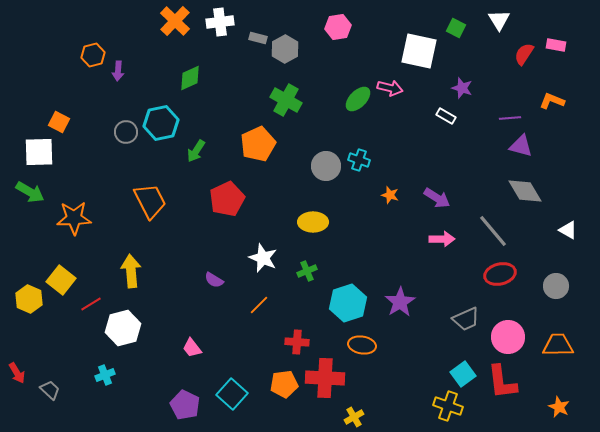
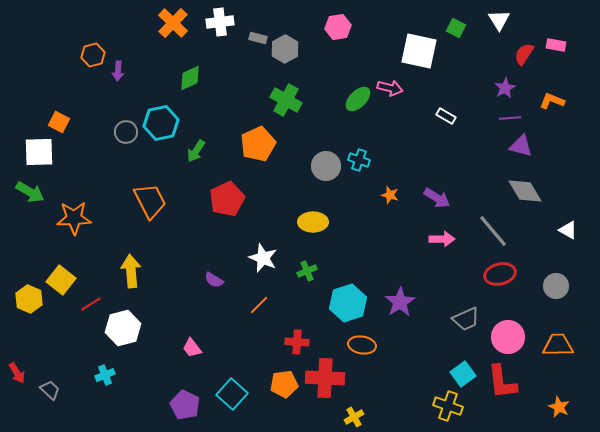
orange cross at (175, 21): moved 2 px left, 2 px down
purple star at (462, 88): moved 43 px right; rotated 25 degrees clockwise
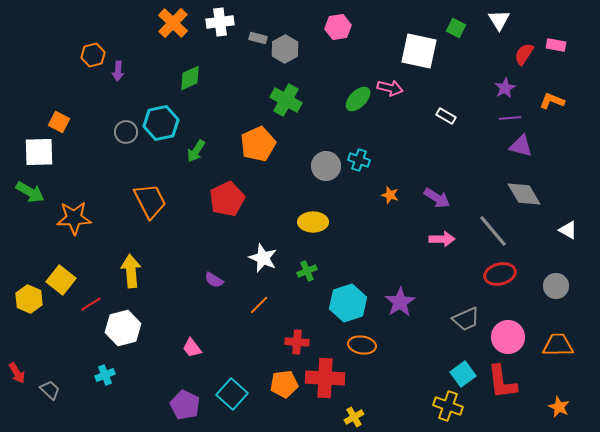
gray diamond at (525, 191): moved 1 px left, 3 px down
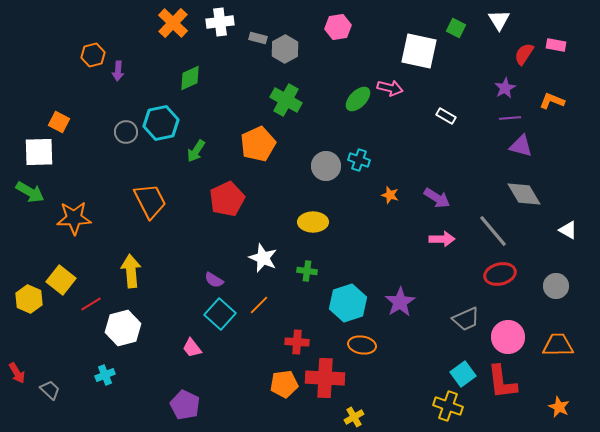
green cross at (307, 271): rotated 30 degrees clockwise
cyan square at (232, 394): moved 12 px left, 80 px up
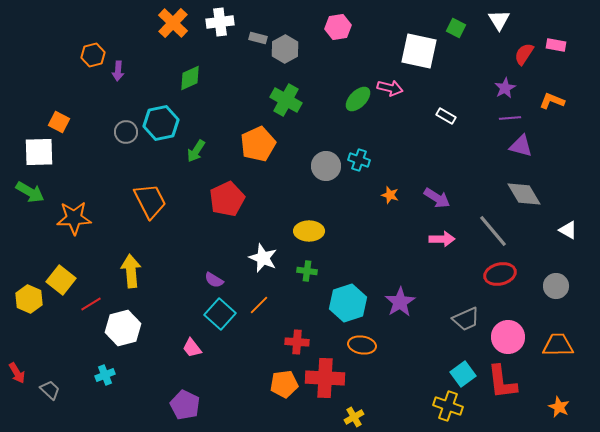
yellow ellipse at (313, 222): moved 4 px left, 9 px down
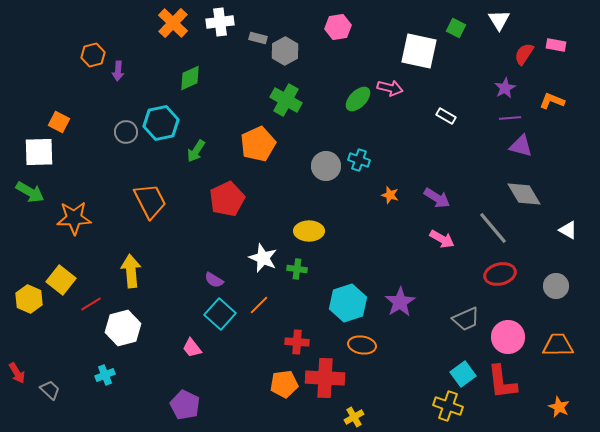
gray hexagon at (285, 49): moved 2 px down
gray line at (493, 231): moved 3 px up
pink arrow at (442, 239): rotated 30 degrees clockwise
green cross at (307, 271): moved 10 px left, 2 px up
